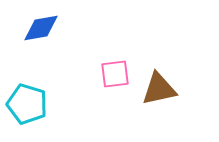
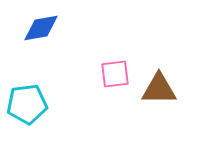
brown triangle: rotated 12 degrees clockwise
cyan pentagon: rotated 24 degrees counterclockwise
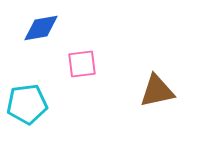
pink square: moved 33 px left, 10 px up
brown triangle: moved 2 px left, 2 px down; rotated 12 degrees counterclockwise
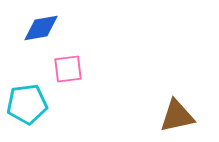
pink square: moved 14 px left, 5 px down
brown triangle: moved 20 px right, 25 px down
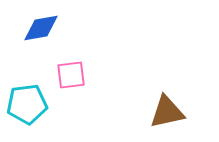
pink square: moved 3 px right, 6 px down
brown triangle: moved 10 px left, 4 px up
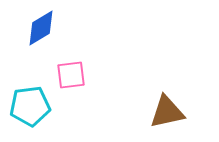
blue diamond: rotated 21 degrees counterclockwise
cyan pentagon: moved 3 px right, 2 px down
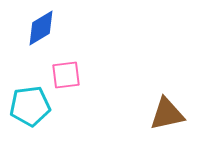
pink square: moved 5 px left
brown triangle: moved 2 px down
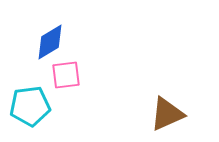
blue diamond: moved 9 px right, 14 px down
brown triangle: rotated 12 degrees counterclockwise
